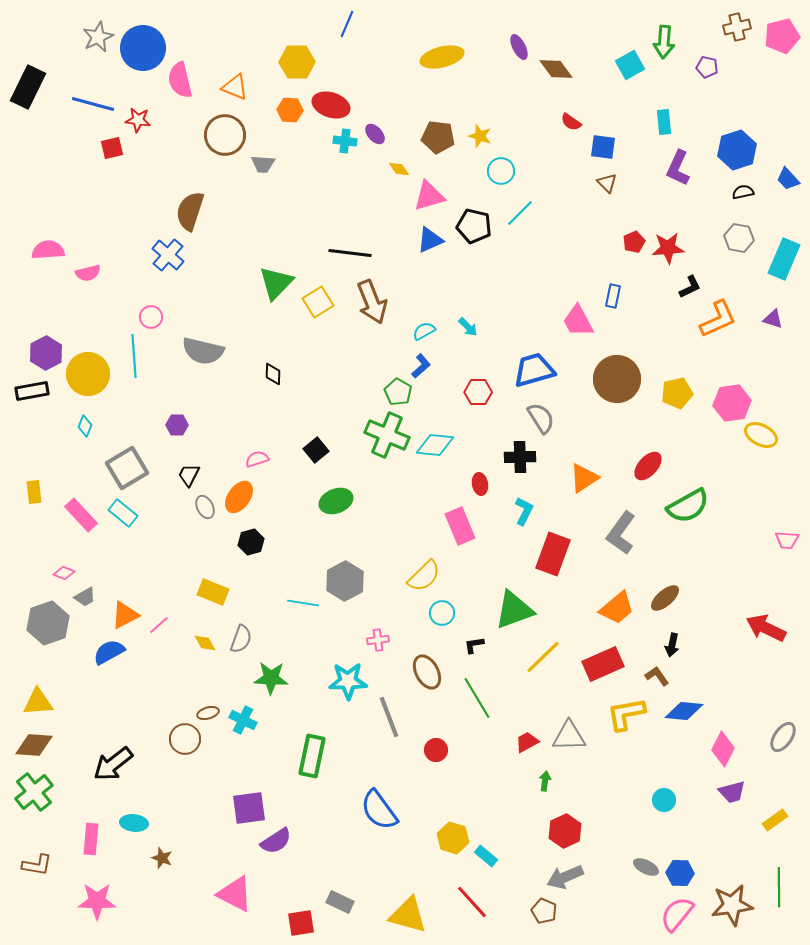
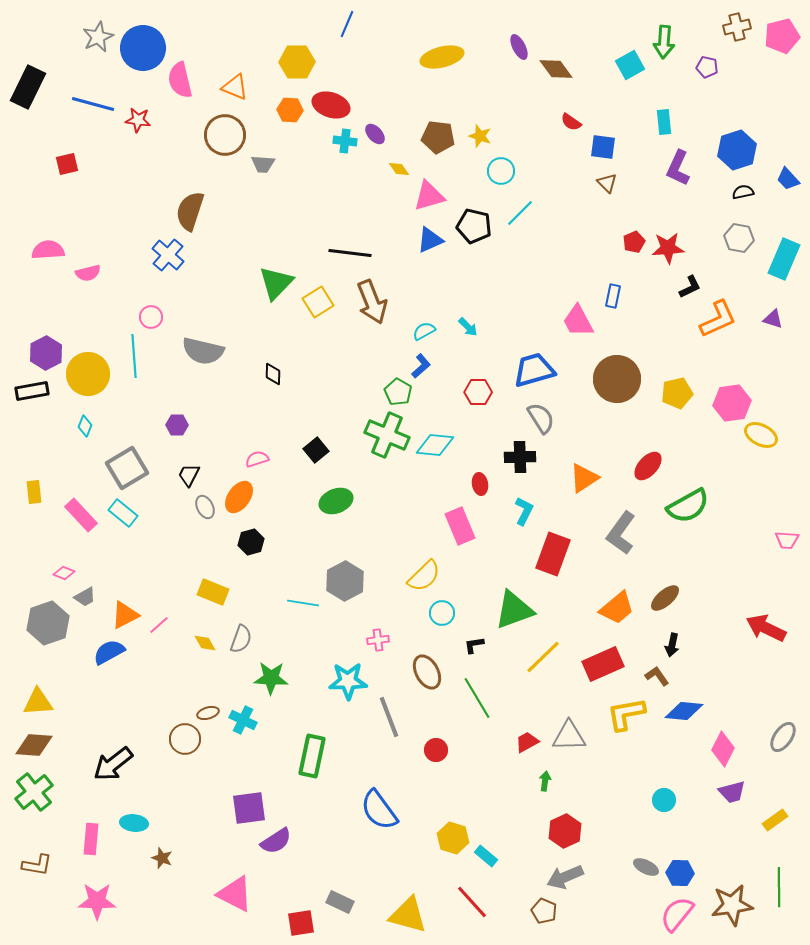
red square at (112, 148): moved 45 px left, 16 px down
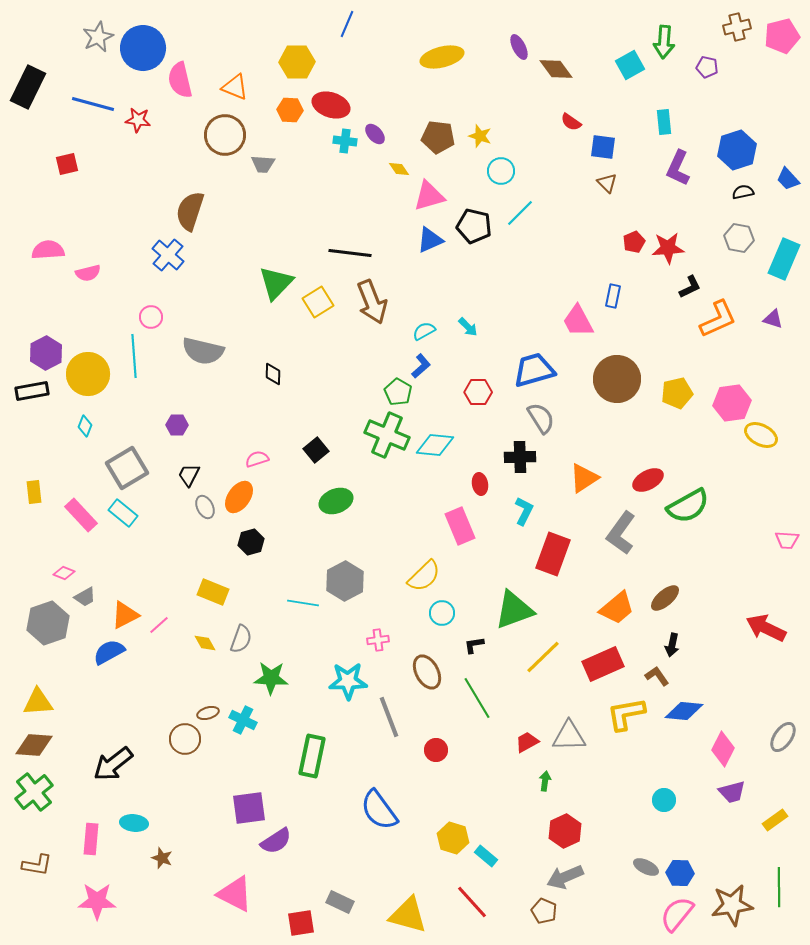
red ellipse at (648, 466): moved 14 px down; rotated 20 degrees clockwise
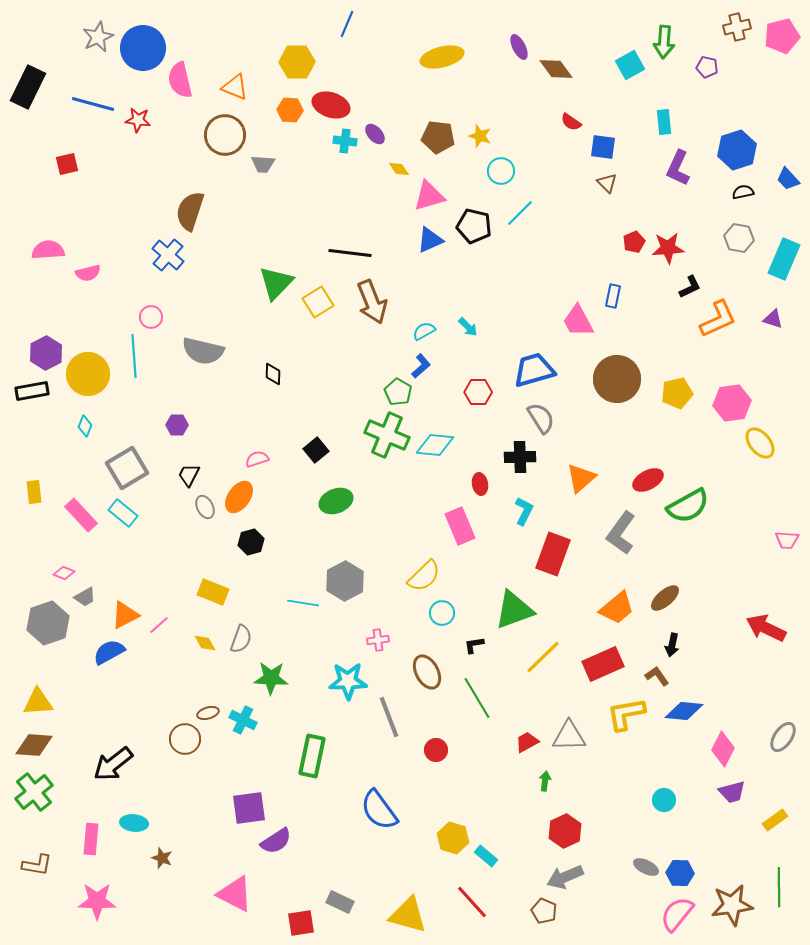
yellow ellipse at (761, 435): moved 1 px left, 8 px down; rotated 24 degrees clockwise
orange triangle at (584, 478): moved 3 px left; rotated 8 degrees counterclockwise
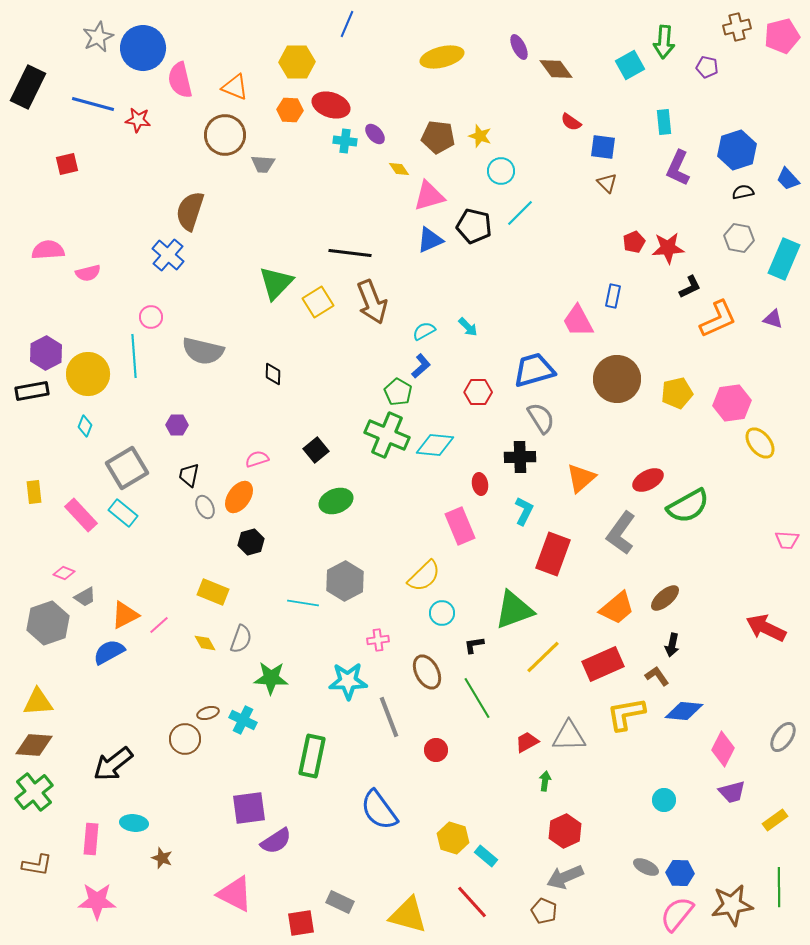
black trapezoid at (189, 475): rotated 15 degrees counterclockwise
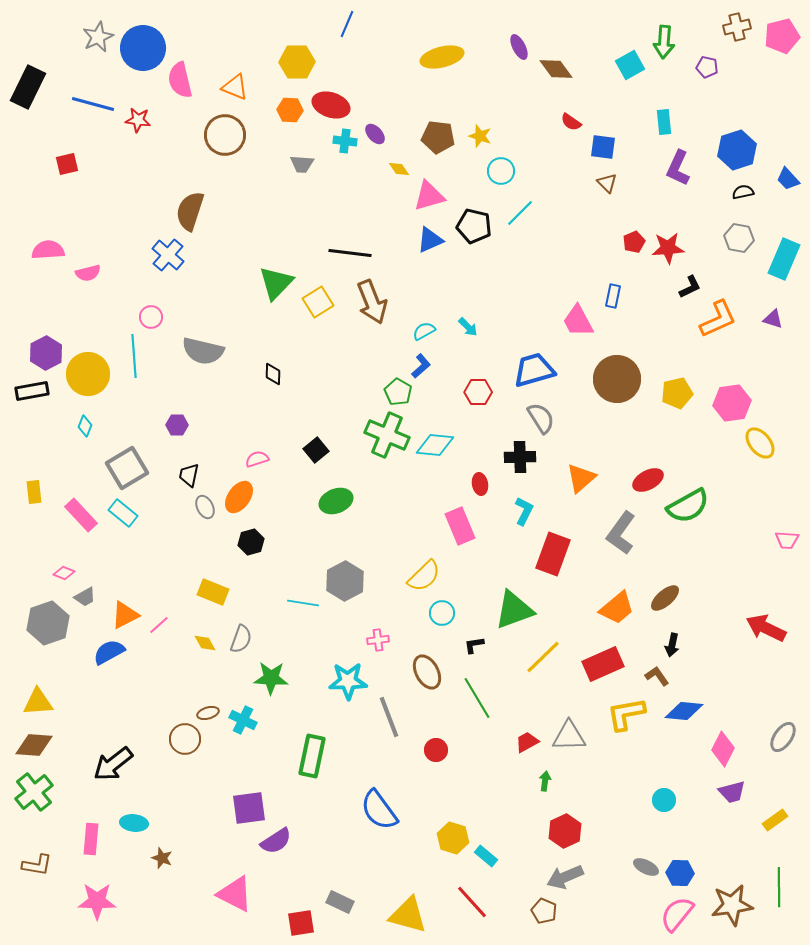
gray trapezoid at (263, 164): moved 39 px right
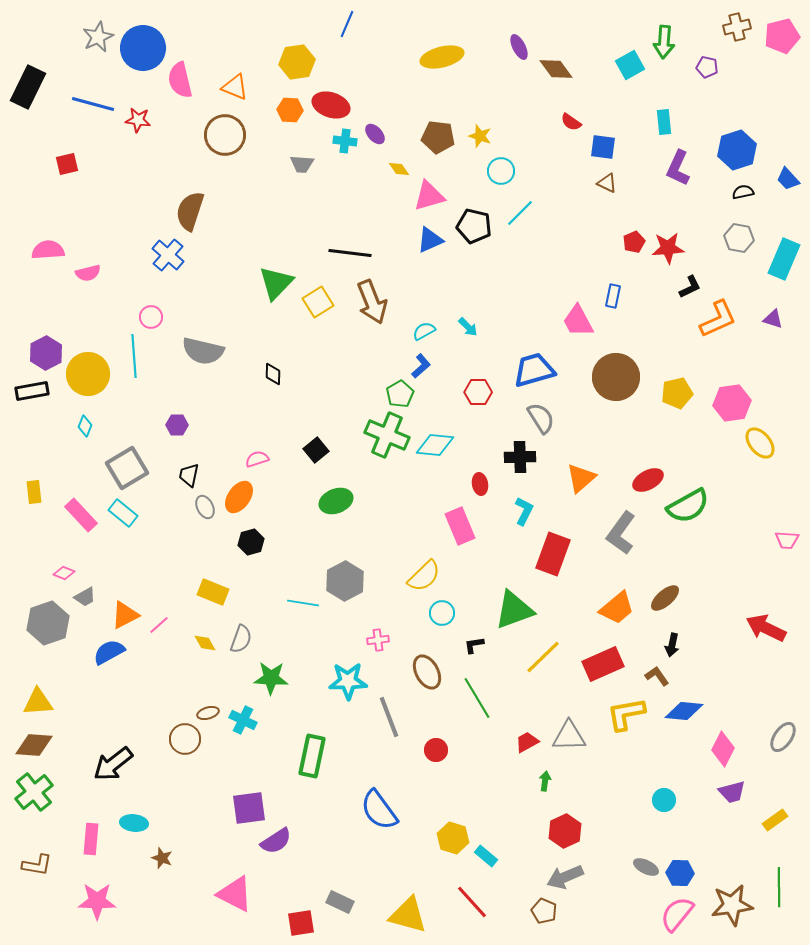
yellow hexagon at (297, 62): rotated 8 degrees counterclockwise
brown triangle at (607, 183): rotated 20 degrees counterclockwise
brown circle at (617, 379): moved 1 px left, 2 px up
green pentagon at (398, 392): moved 2 px right, 2 px down; rotated 12 degrees clockwise
